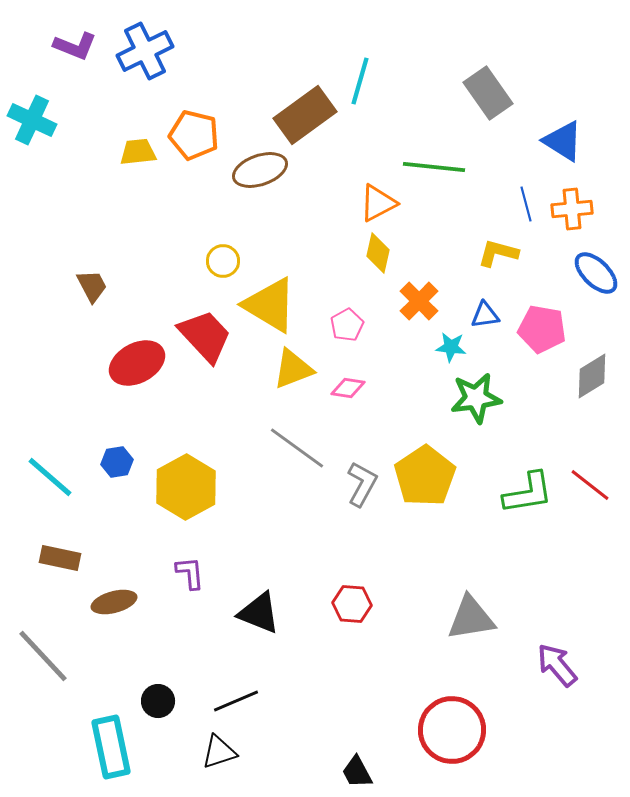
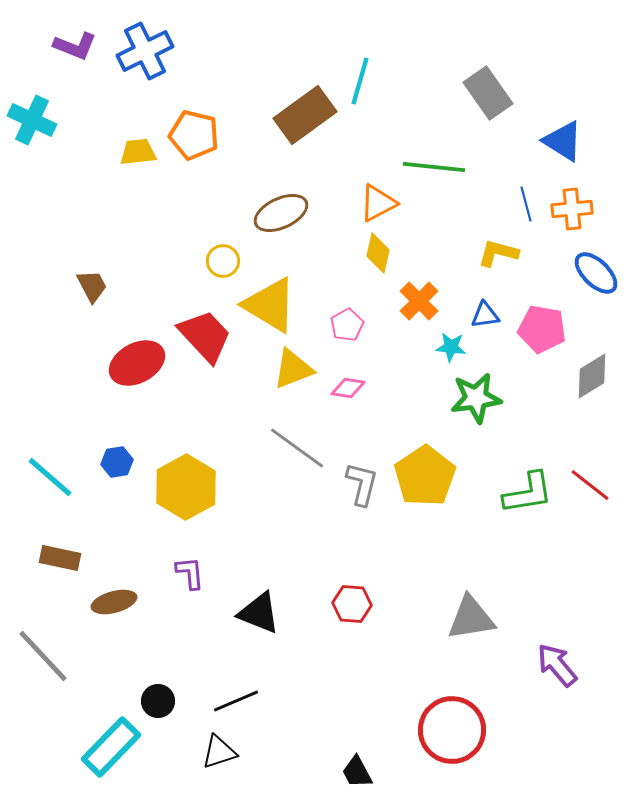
brown ellipse at (260, 170): moved 21 px right, 43 px down; rotated 6 degrees counterclockwise
gray L-shape at (362, 484): rotated 15 degrees counterclockwise
cyan rectangle at (111, 747): rotated 56 degrees clockwise
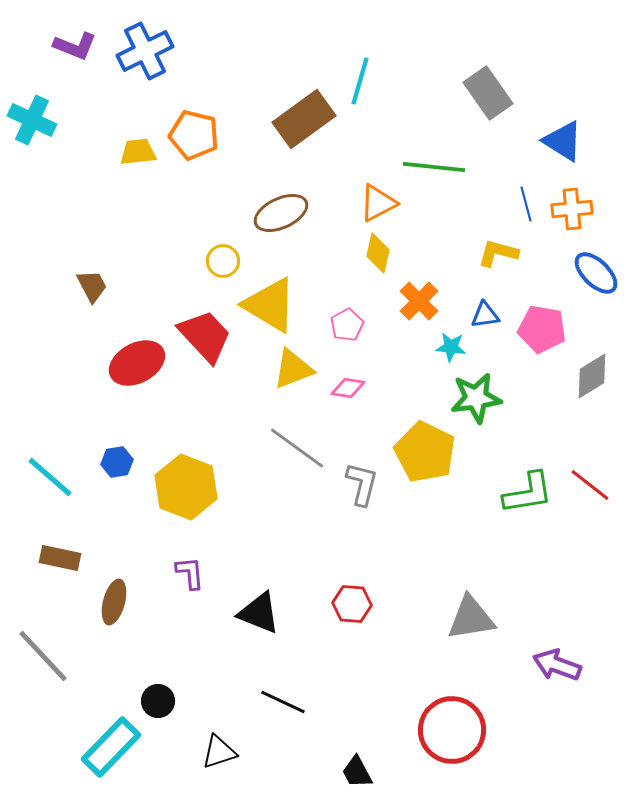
brown rectangle at (305, 115): moved 1 px left, 4 px down
yellow pentagon at (425, 476): moved 24 px up; rotated 12 degrees counterclockwise
yellow hexagon at (186, 487): rotated 10 degrees counterclockwise
brown ellipse at (114, 602): rotated 60 degrees counterclockwise
purple arrow at (557, 665): rotated 30 degrees counterclockwise
black line at (236, 701): moved 47 px right, 1 px down; rotated 48 degrees clockwise
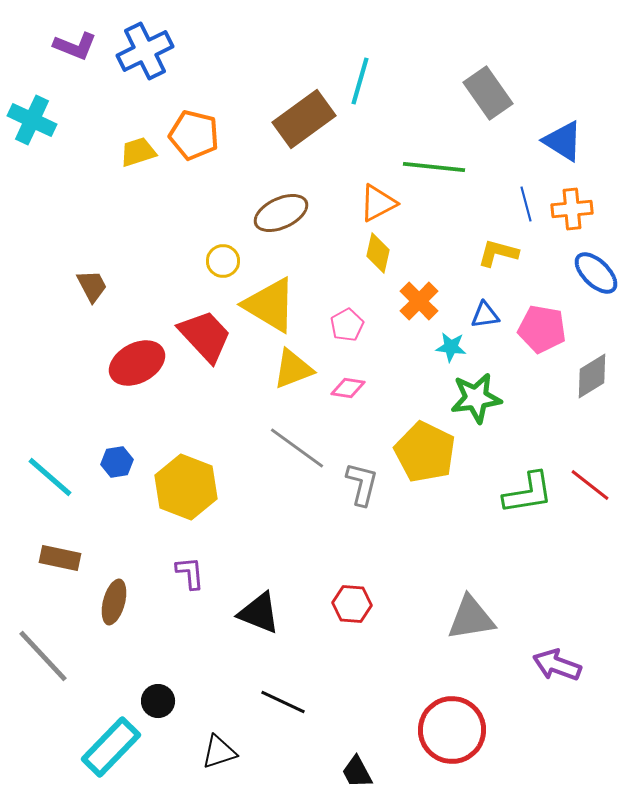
yellow trapezoid at (138, 152): rotated 12 degrees counterclockwise
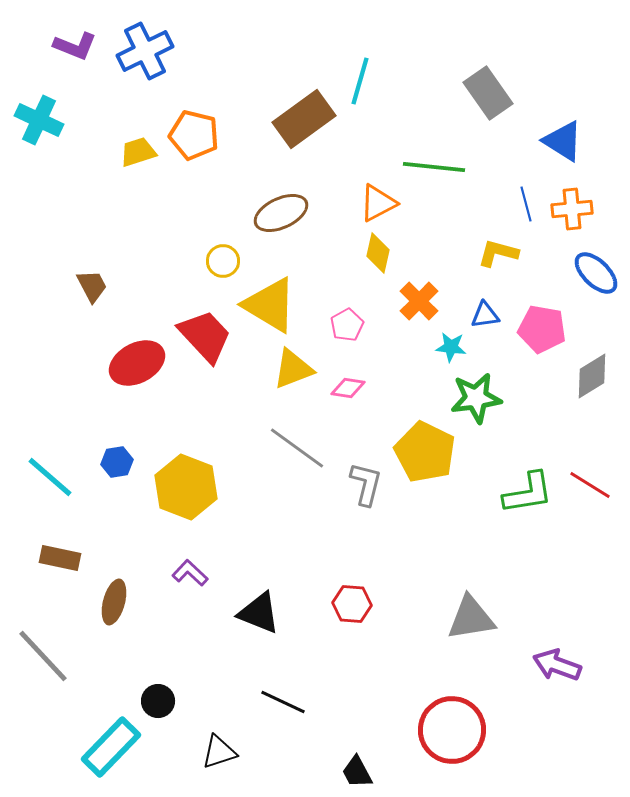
cyan cross at (32, 120): moved 7 px right
gray L-shape at (362, 484): moved 4 px right
red line at (590, 485): rotated 6 degrees counterclockwise
purple L-shape at (190, 573): rotated 42 degrees counterclockwise
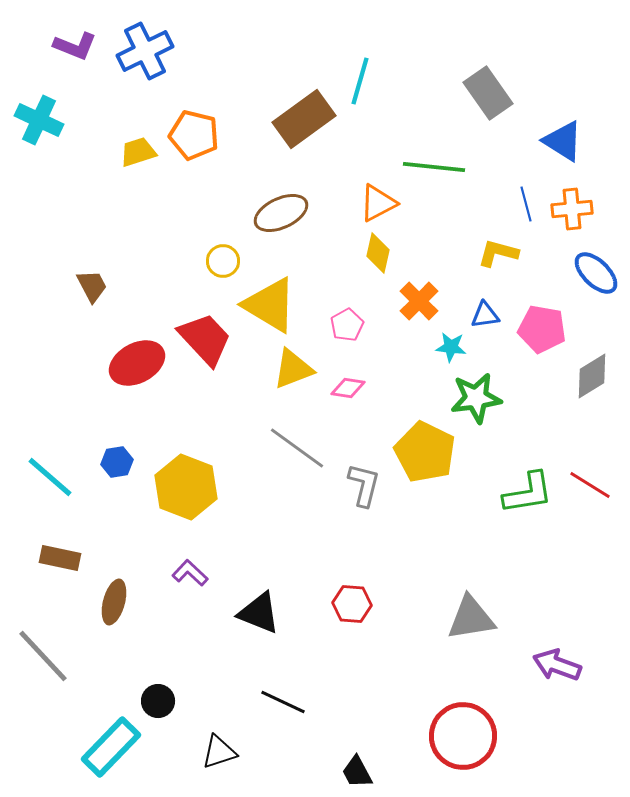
red trapezoid at (205, 336): moved 3 px down
gray L-shape at (366, 484): moved 2 px left, 1 px down
red circle at (452, 730): moved 11 px right, 6 px down
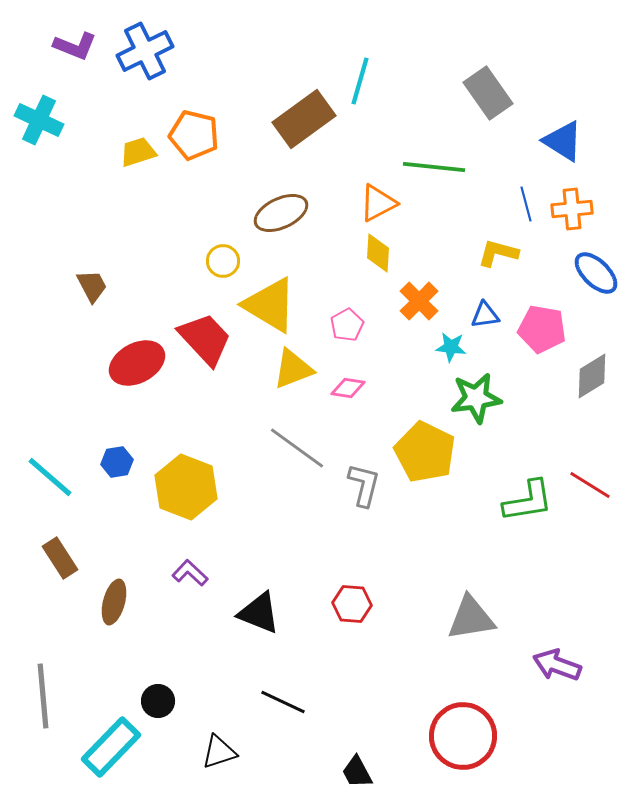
yellow diamond at (378, 253): rotated 9 degrees counterclockwise
green L-shape at (528, 493): moved 8 px down
brown rectangle at (60, 558): rotated 45 degrees clockwise
gray line at (43, 656): moved 40 px down; rotated 38 degrees clockwise
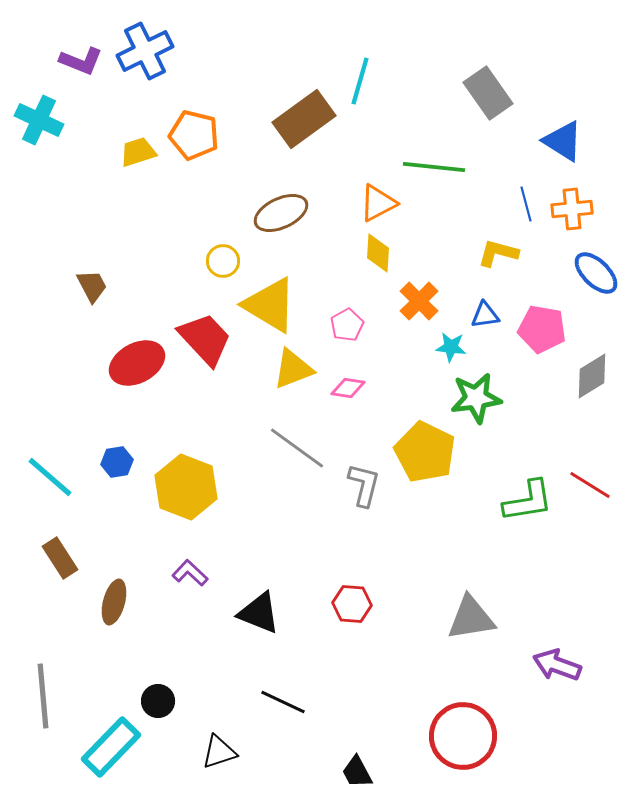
purple L-shape at (75, 46): moved 6 px right, 15 px down
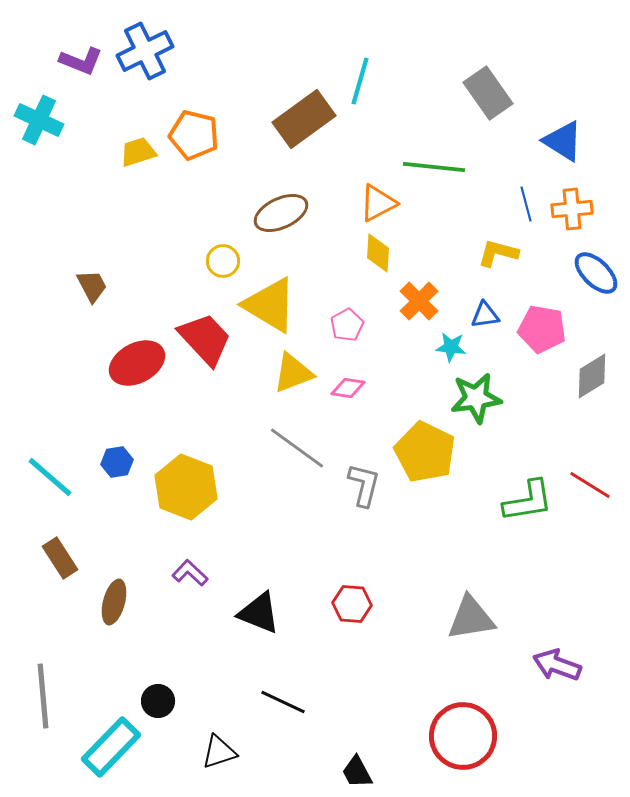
yellow triangle at (293, 369): moved 4 px down
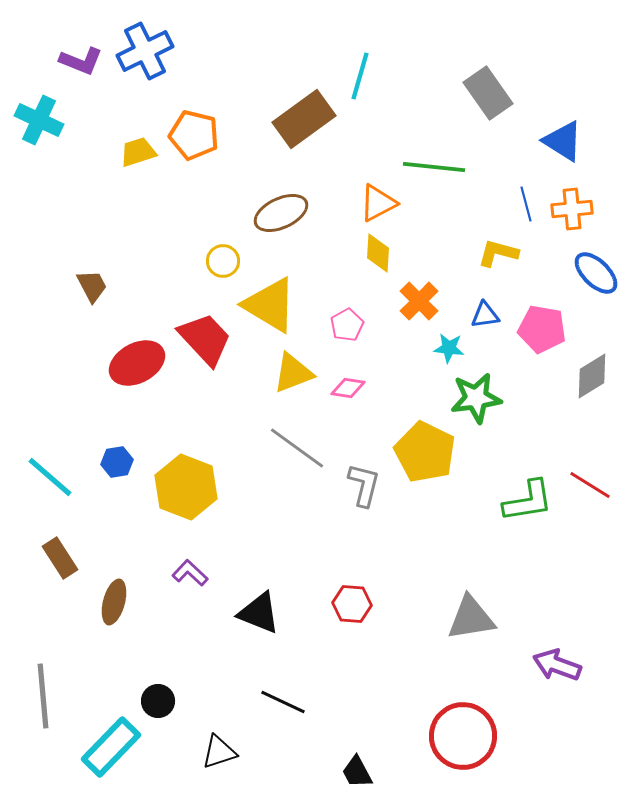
cyan line at (360, 81): moved 5 px up
cyan star at (451, 347): moved 2 px left, 1 px down
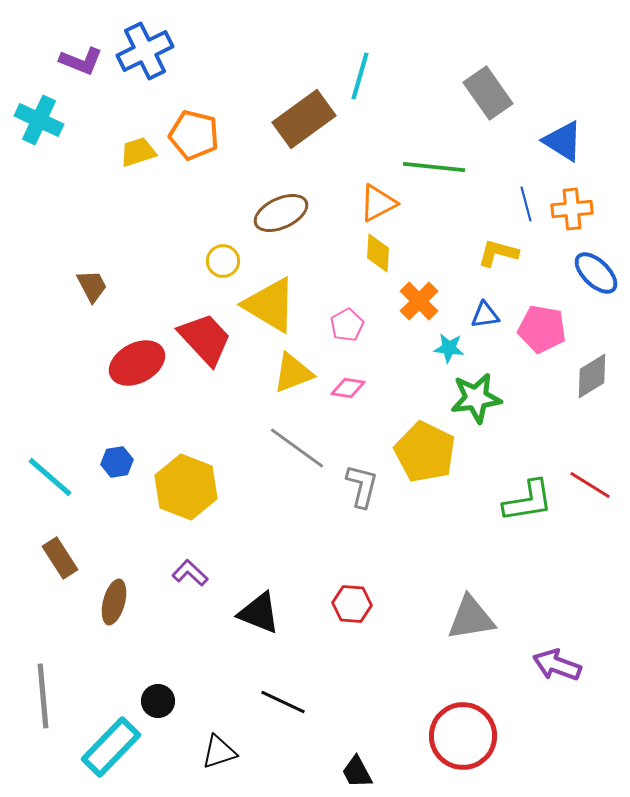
gray L-shape at (364, 485): moved 2 px left, 1 px down
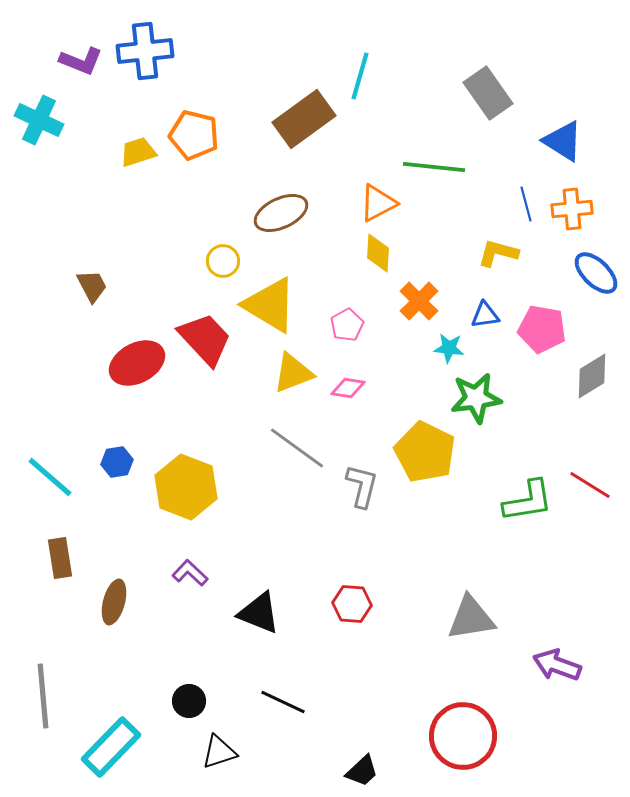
blue cross at (145, 51): rotated 20 degrees clockwise
brown rectangle at (60, 558): rotated 24 degrees clockwise
black circle at (158, 701): moved 31 px right
black trapezoid at (357, 772): moved 5 px right, 1 px up; rotated 105 degrees counterclockwise
